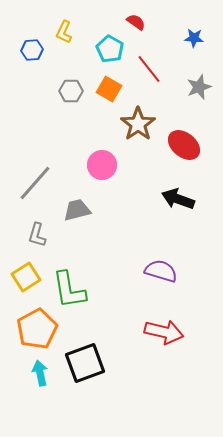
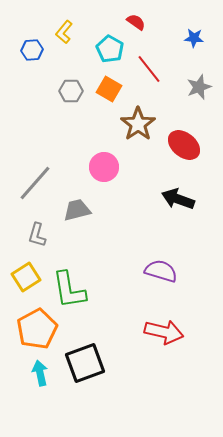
yellow L-shape: rotated 15 degrees clockwise
pink circle: moved 2 px right, 2 px down
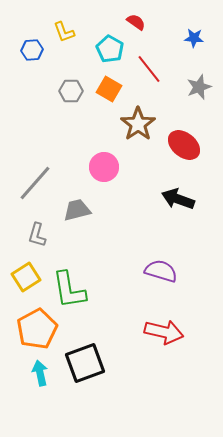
yellow L-shape: rotated 60 degrees counterclockwise
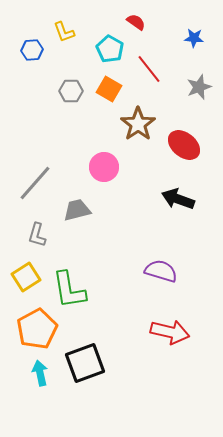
red arrow: moved 6 px right
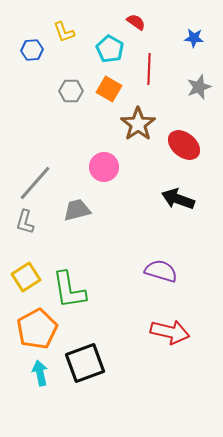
red line: rotated 40 degrees clockwise
gray L-shape: moved 12 px left, 13 px up
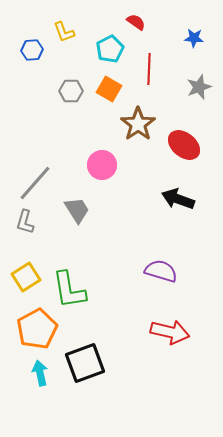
cyan pentagon: rotated 16 degrees clockwise
pink circle: moved 2 px left, 2 px up
gray trapezoid: rotated 72 degrees clockwise
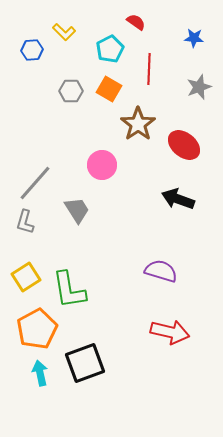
yellow L-shape: rotated 25 degrees counterclockwise
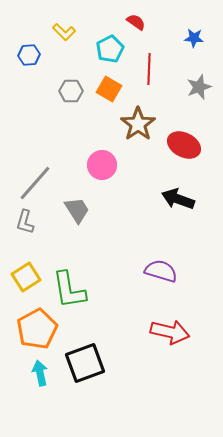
blue hexagon: moved 3 px left, 5 px down
red ellipse: rotated 12 degrees counterclockwise
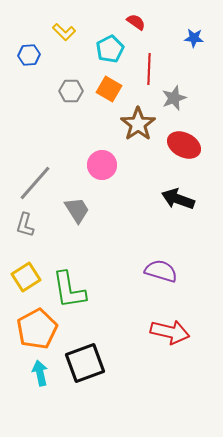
gray star: moved 25 px left, 11 px down
gray L-shape: moved 3 px down
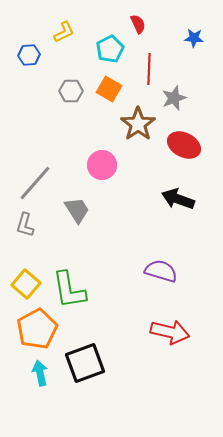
red semicircle: moved 2 px right, 2 px down; rotated 30 degrees clockwise
yellow L-shape: rotated 70 degrees counterclockwise
yellow square: moved 7 px down; rotated 16 degrees counterclockwise
